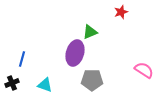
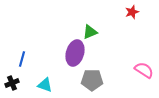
red star: moved 11 px right
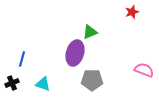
pink semicircle: rotated 12 degrees counterclockwise
cyan triangle: moved 2 px left, 1 px up
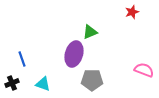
purple ellipse: moved 1 px left, 1 px down
blue line: rotated 35 degrees counterclockwise
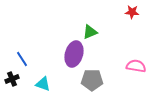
red star: rotated 24 degrees clockwise
blue line: rotated 14 degrees counterclockwise
pink semicircle: moved 8 px left, 4 px up; rotated 12 degrees counterclockwise
black cross: moved 4 px up
